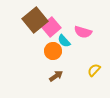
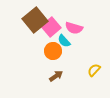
pink semicircle: moved 9 px left, 4 px up
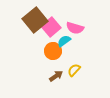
pink semicircle: moved 1 px right
cyan semicircle: rotated 96 degrees clockwise
yellow semicircle: moved 20 px left
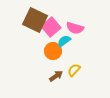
brown square: rotated 25 degrees counterclockwise
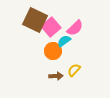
pink semicircle: rotated 60 degrees counterclockwise
brown arrow: rotated 32 degrees clockwise
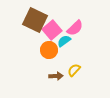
pink square: moved 1 px right, 3 px down
orange circle: moved 4 px left, 1 px up
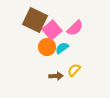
cyan semicircle: moved 2 px left, 7 px down
orange circle: moved 2 px left, 3 px up
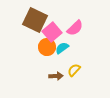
pink square: moved 2 px down
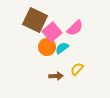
yellow semicircle: moved 3 px right, 1 px up
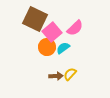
brown square: moved 1 px up
cyan semicircle: moved 1 px right
yellow semicircle: moved 7 px left, 5 px down
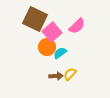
pink semicircle: moved 2 px right, 2 px up
cyan semicircle: moved 3 px left, 5 px down
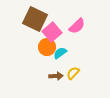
yellow semicircle: moved 3 px right, 1 px up
